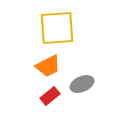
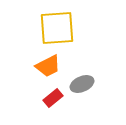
red rectangle: moved 3 px right, 2 px down
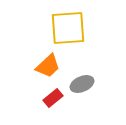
yellow square: moved 11 px right
orange trapezoid: rotated 16 degrees counterclockwise
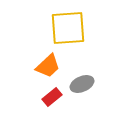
red rectangle: moved 1 px left, 1 px up
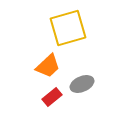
yellow square: rotated 12 degrees counterclockwise
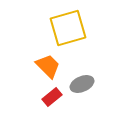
orange trapezoid: rotated 92 degrees counterclockwise
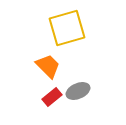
yellow square: moved 1 px left
gray ellipse: moved 4 px left, 7 px down
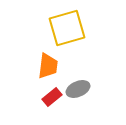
orange trapezoid: rotated 52 degrees clockwise
gray ellipse: moved 2 px up
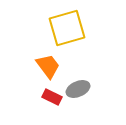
orange trapezoid: rotated 44 degrees counterclockwise
red rectangle: rotated 66 degrees clockwise
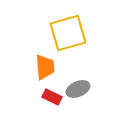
yellow square: moved 1 px right, 5 px down
orange trapezoid: moved 3 px left, 1 px down; rotated 32 degrees clockwise
